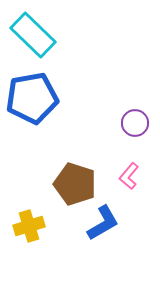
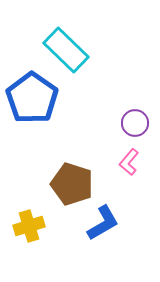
cyan rectangle: moved 33 px right, 15 px down
blue pentagon: rotated 27 degrees counterclockwise
pink L-shape: moved 14 px up
brown pentagon: moved 3 px left
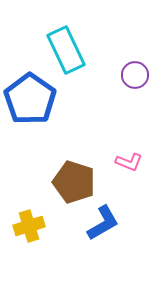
cyan rectangle: rotated 21 degrees clockwise
blue pentagon: moved 2 px left, 1 px down
purple circle: moved 48 px up
pink L-shape: rotated 108 degrees counterclockwise
brown pentagon: moved 2 px right, 2 px up
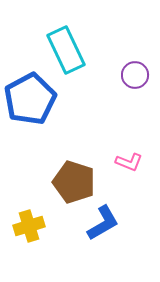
blue pentagon: rotated 9 degrees clockwise
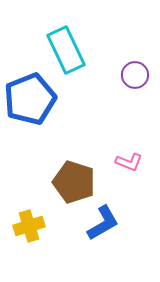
blue pentagon: rotated 6 degrees clockwise
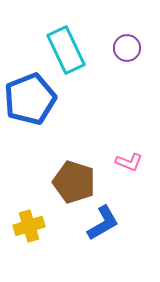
purple circle: moved 8 px left, 27 px up
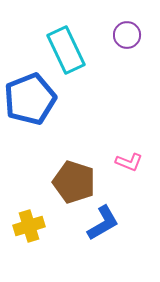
purple circle: moved 13 px up
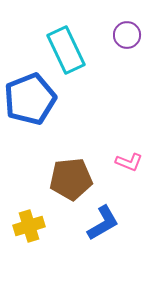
brown pentagon: moved 3 px left, 3 px up; rotated 24 degrees counterclockwise
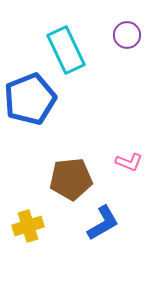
yellow cross: moved 1 px left
